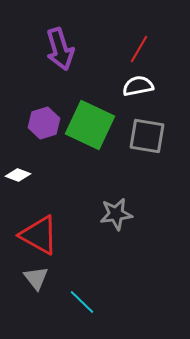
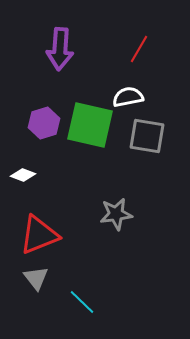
purple arrow: rotated 21 degrees clockwise
white semicircle: moved 10 px left, 11 px down
green square: rotated 12 degrees counterclockwise
white diamond: moved 5 px right
red triangle: rotated 51 degrees counterclockwise
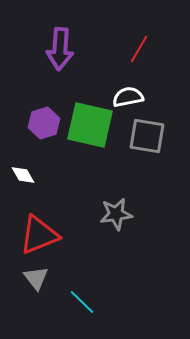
white diamond: rotated 40 degrees clockwise
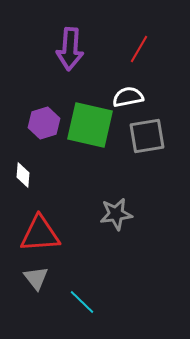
purple arrow: moved 10 px right
gray square: rotated 18 degrees counterclockwise
white diamond: rotated 35 degrees clockwise
red triangle: moved 1 px right, 1 px up; rotated 18 degrees clockwise
